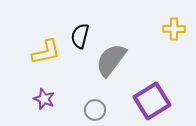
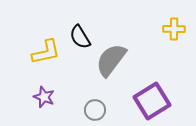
black semicircle: moved 1 px down; rotated 45 degrees counterclockwise
purple star: moved 2 px up
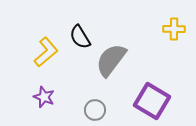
yellow L-shape: rotated 28 degrees counterclockwise
purple square: rotated 27 degrees counterclockwise
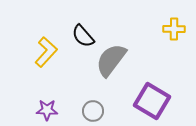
black semicircle: moved 3 px right, 1 px up; rotated 10 degrees counterclockwise
yellow L-shape: rotated 8 degrees counterclockwise
purple star: moved 3 px right, 13 px down; rotated 20 degrees counterclockwise
gray circle: moved 2 px left, 1 px down
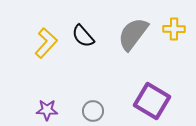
yellow L-shape: moved 9 px up
gray semicircle: moved 22 px right, 26 px up
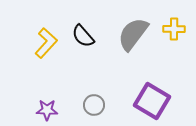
gray circle: moved 1 px right, 6 px up
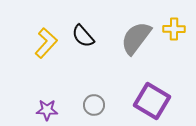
gray semicircle: moved 3 px right, 4 px down
